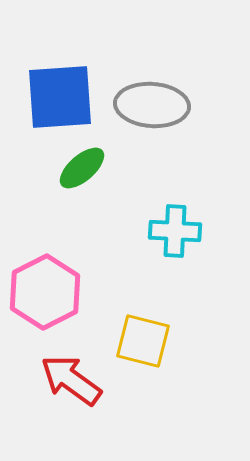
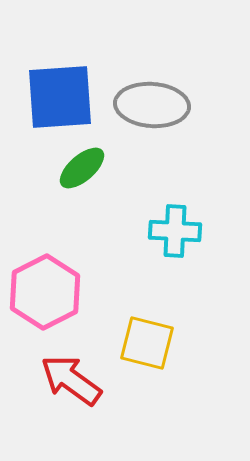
yellow square: moved 4 px right, 2 px down
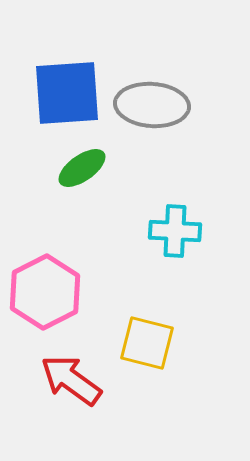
blue square: moved 7 px right, 4 px up
green ellipse: rotated 6 degrees clockwise
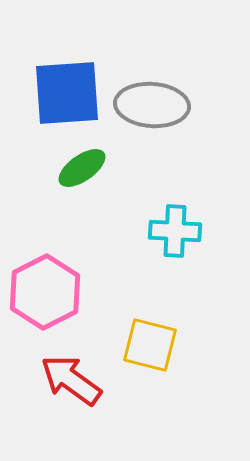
yellow square: moved 3 px right, 2 px down
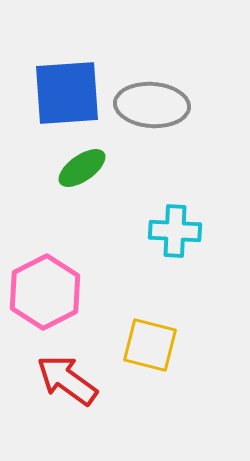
red arrow: moved 4 px left
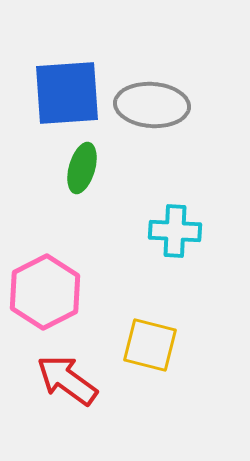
green ellipse: rotated 39 degrees counterclockwise
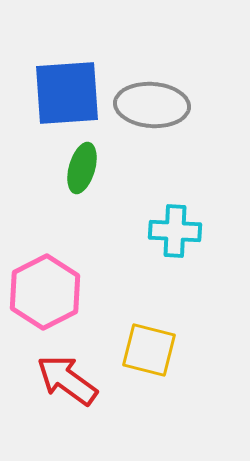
yellow square: moved 1 px left, 5 px down
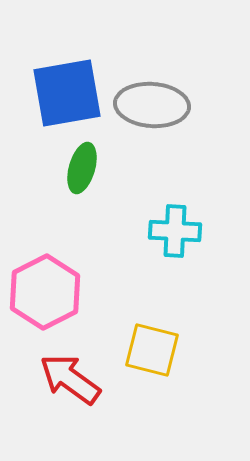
blue square: rotated 6 degrees counterclockwise
yellow square: moved 3 px right
red arrow: moved 3 px right, 1 px up
